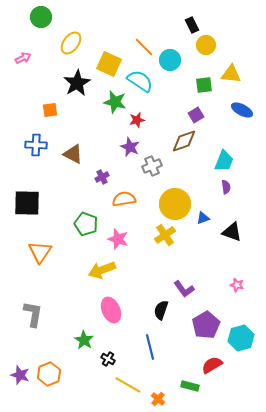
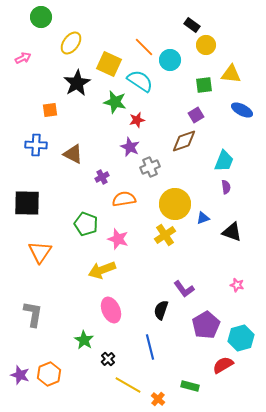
black rectangle at (192, 25): rotated 28 degrees counterclockwise
gray cross at (152, 166): moved 2 px left, 1 px down
black cross at (108, 359): rotated 16 degrees clockwise
red semicircle at (212, 365): moved 11 px right
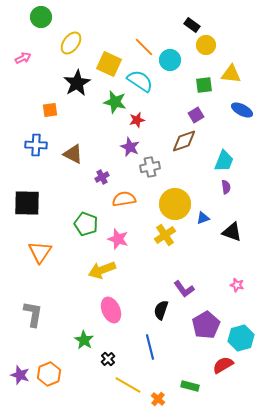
gray cross at (150, 167): rotated 12 degrees clockwise
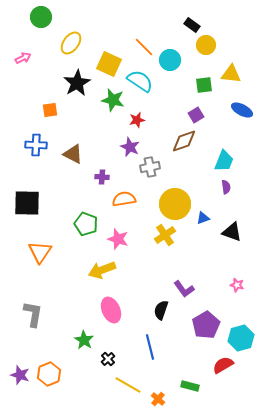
green star at (115, 102): moved 2 px left, 2 px up
purple cross at (102, 177): rotated 32 degrees clockwise
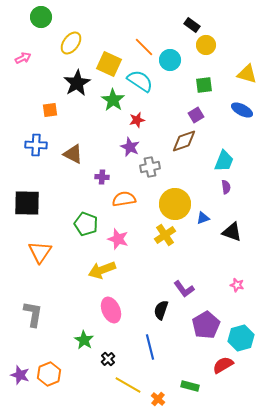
yellow triangle at (231, 74): moved 16 px right; rotated 10 degrees clockwise
green star at (113, 100): rotated 20 degrees clockwise
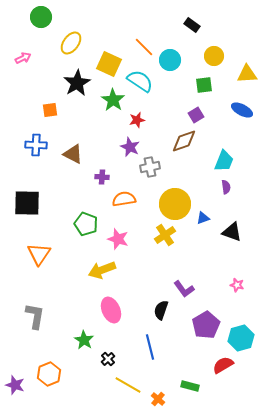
yellow circle at (206, 45): moved 8 px right, 11 px down
yellow triangle at (247, 74): rotated 20 degrees counterclockwise
orange triangle at (40, 252): moved 1 px left, 2 px down
gray L-shape at (33, 314): moved 2 px right, 2 px down
purple star at (20, 375): moved 5 px left, 10 px down
